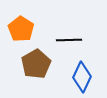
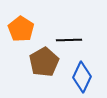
brown pentagon: moved 8 px right, 2 px up
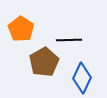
blue diamond: moved 1 px down
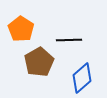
brown pentagon: moved 5 px left
blue diamond: rotated 24 degrees clockwise
